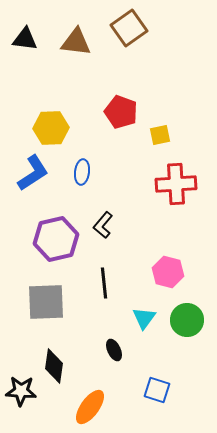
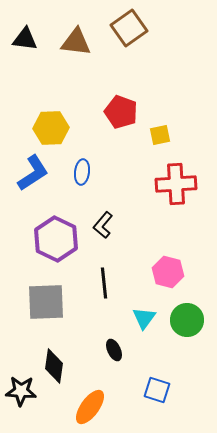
purple hexagon: rotated 21 degrees counterclockwise
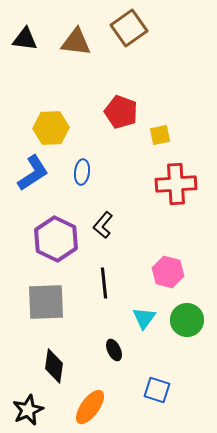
black star: moved 7 px right, 19 px down; rotated 28 degrees counterclockwise
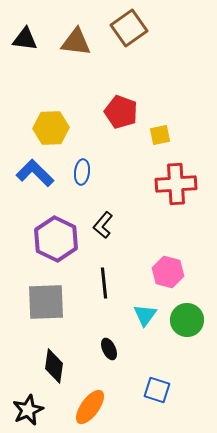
blue L-shape: moved 2 px right; rotated 102 degrees counterclockwise
cyan triangle: moved 1 px right, 3 px up
black ellipse: moved 5 px left, 1 px up
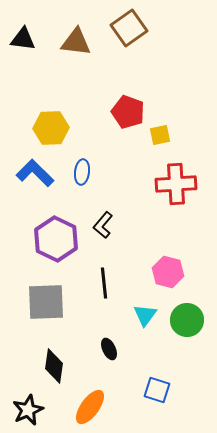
black triangle: moved 2 px left
red pentagon: moved 7 px right
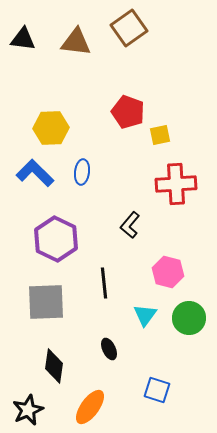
black L-shape: moved 27 px right
green circle: moved 2 px right, 2 px up
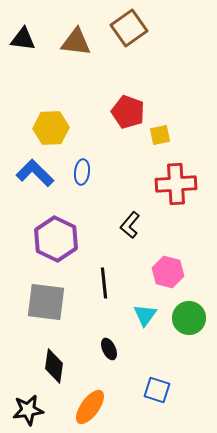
gray square: rotated 9 degrees clockwise
black star: rotated 16 degrees clockwise
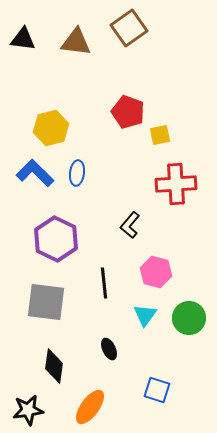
yellow hexagon: rotated 12 degrees counterclockwise
blue ellipse: moved 5 px left, 1 px down
pink hexagon: moved 12 px left
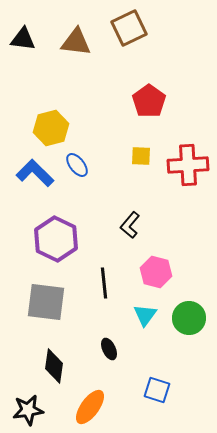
brown square: rotated 9 degrees clockwise
red pentagon: moved 21 px right, 11 px up; rotated 16 degrees clockwise
yellow square: moved 19 px left, 21 px down; rotated 15 degrees clockwise
blue ellipse: moved 8 px up; rotated 45 degrees counterclockwise
red cross: moved 12 px right, 19 px up
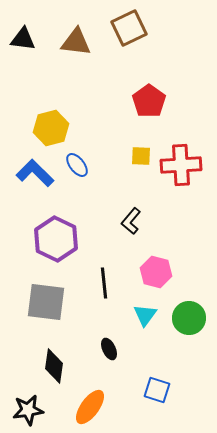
red cross: moved 7 px left
black L-shape: moved 1 px right, 4 px up
